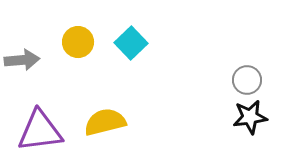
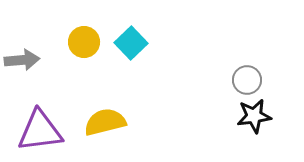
yellow circle: moved 6 px right
black star: moved 4 px right, 1 px up
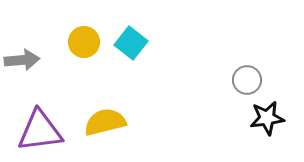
cyan square: rotated 8 degrees counterclockwise
black star: moved 13 px right, 2 px down
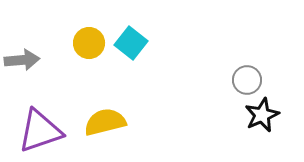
yellow circle: moved 5 px right, 1 px down
black star: moved 5 px left, 3 px up; rotated 16 degrees counterclockwise
purple triangle: rotated 12 degrees counterclockwise
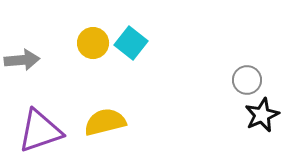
yellow circle: moved 4 px right
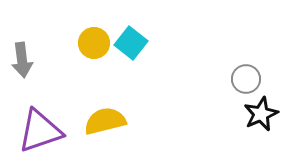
yellow circle: moved 1 px right
gray arrow: rotated 88 degrees clockwise
gray circle: moved 1 px left, 1 px up
black star: moved 1 px left, 1 px up
yellow semicircle: moved 1 px up
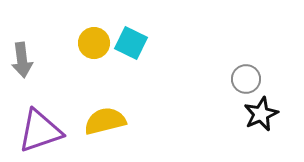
cyan square: rotated 12 degrees counterclockwise
